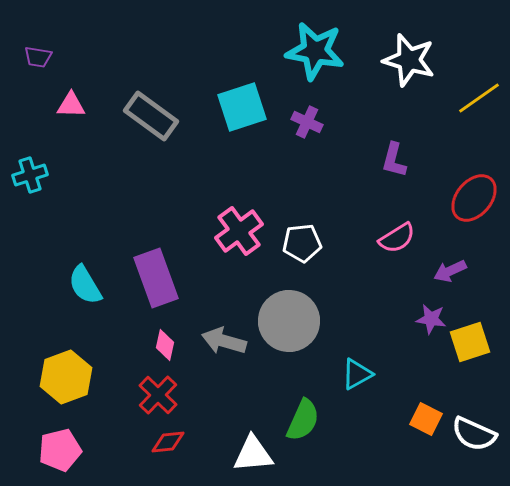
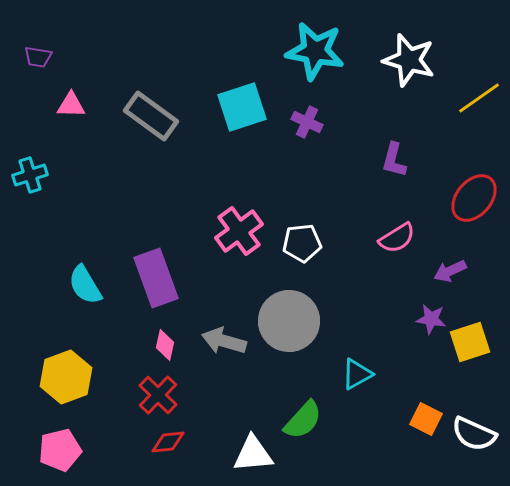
green semicircle: rotated 18 degrees clockwise
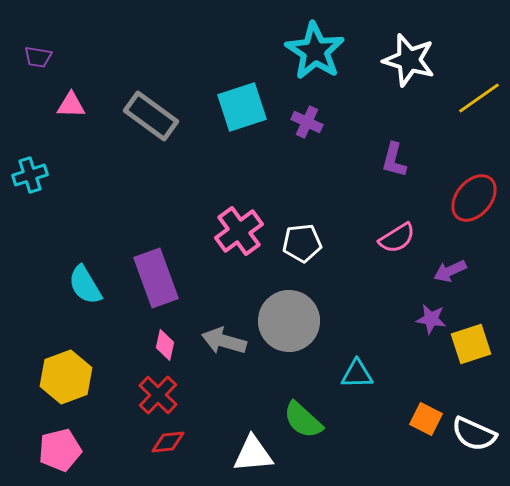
cyan star: rotated 22 degrees clockwise
yellow square: moved 1 px right, 2 px down
cyan triangle: rotated 28 degrees clockwise
green semicircle: rotated 90 degrees clockwise
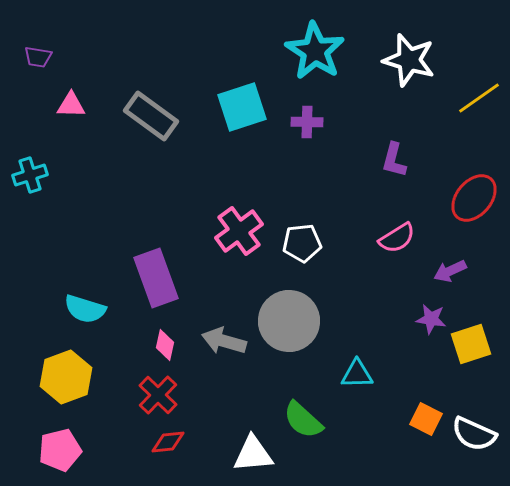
purple cross: rotated 24 degrees counterclockwise
cyan semicircle: moved 24 px down; rotated 42 degrees counterclockwise
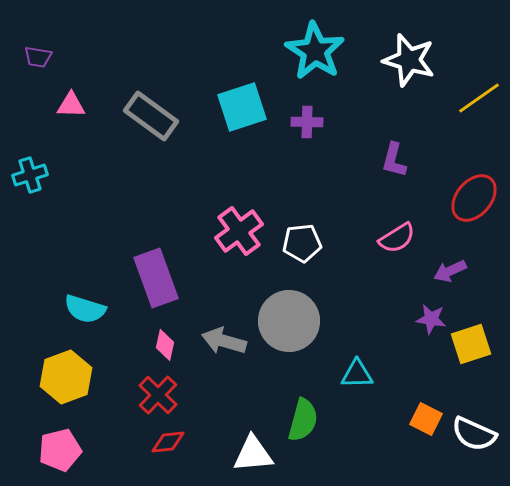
green semicircle: rotated 117 degrees counterclockwise
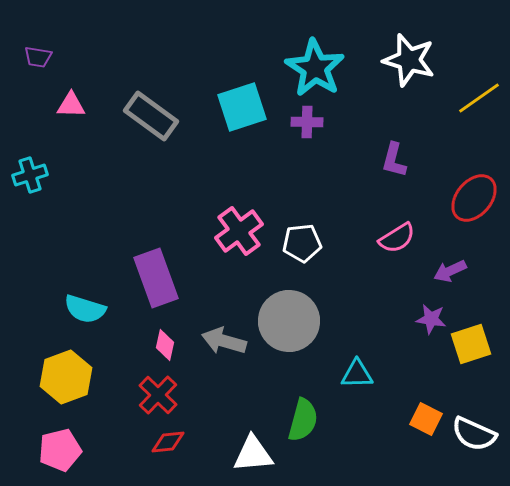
cyan star: moved 17 px down
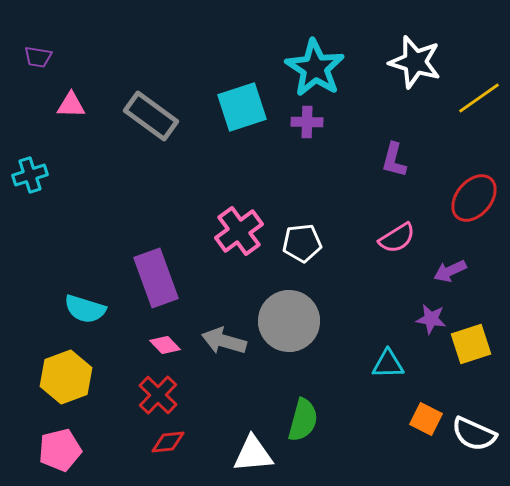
white star: moved 6 px right, 2 px down
pink diamond: rotated 56 degrees counterclockwise
cyan triangle: moved 31 px right, 10 px up
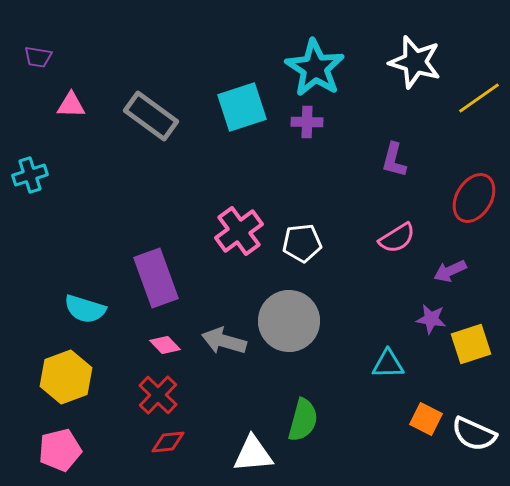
red ellipse: rotated 9 degrees counterclockwise
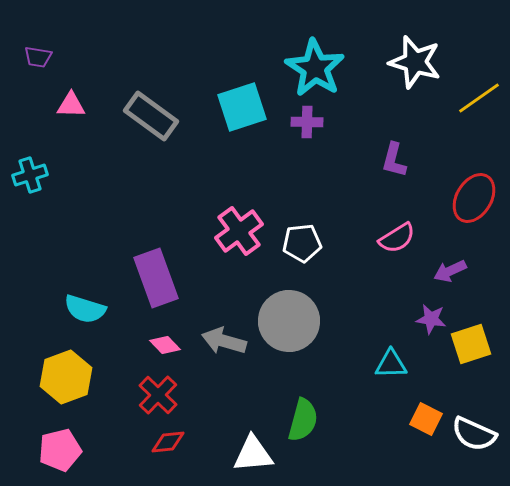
cyan triangle: moved 3 px right
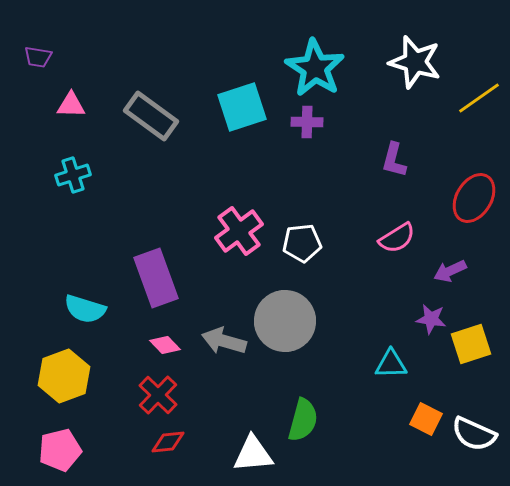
cyan cross: moved 43 px right
gray circle: moved 4 px left
yellow hexagon: moved 2 px left, 1 px up
